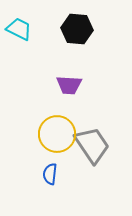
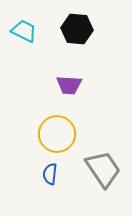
cyan trapezoid: moved 5 px right, 2 px down
gray trapezoid: moved 11 px right, 24 px down
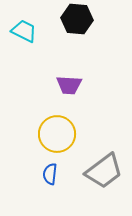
black hexagon: moved 10 px up
gray trapezoid: moved 1 px right, 2 px down; rotated 87 degrees clockwise
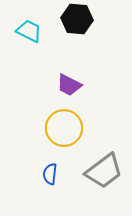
cyan trapezoid: moved 5 px right
purple trapezoid: rotated 24 degrees clockwise
yellow circle: moved 7 px right, 6 px up
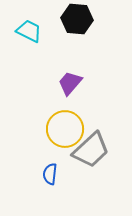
purple trapezoid: moved 1 px right, 2 px up; rotated 104 degrees clockwise
yellow circle: moved 1 px right, 1 px down
gray trapezoid: moved 13 px left, 21 px up; rotated 6 degrees counterclockwise
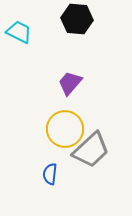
cyan trapezoid: moved 10 px left, 1 px down
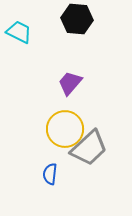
gray trapezoid: moved 2 px left, 2 px up
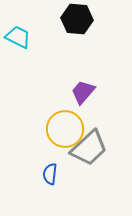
cyan trapezoid: moved 1 px left, 5 px down
purple trapezoid: moved 13 px right, 9 px down
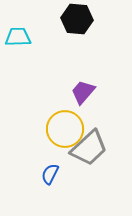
cyan trapezoid: rotated 28 degrees counterclockwise
blue semicircle: rotated 20 degrees clockwise
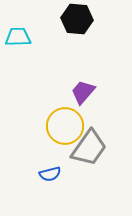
yellow circle: moved 3 px up
gray trapezoid: rotated 12 degrees counterclockwise
blue semicircle: rotated 130 degrees counterclockwise
